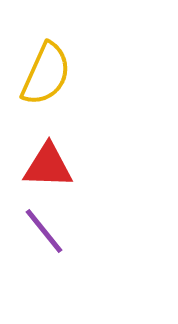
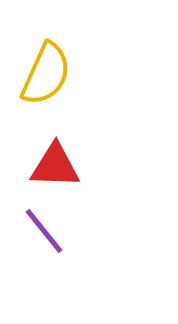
red triangle: moved 7 px right
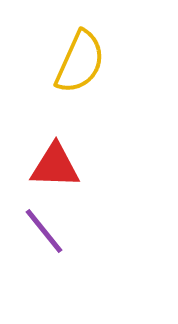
yellow semicircle: moved 34 px right, 12 px up
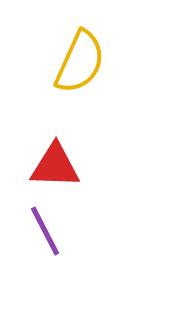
purple line: moved 1 px right; rotated 12 degrees clockwise
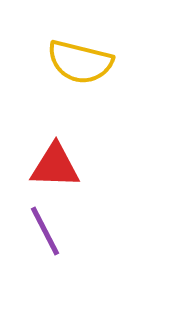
yellow semicircle: rotated 80 degrees clockwise
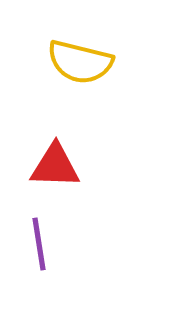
purple line: moved 6 px left, 13 px down; rotated 18 degrees clockwise
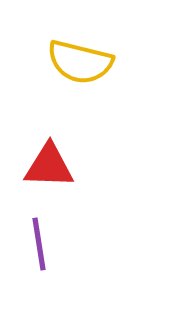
red triangle: moved 6 px left
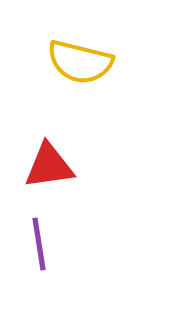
red triangle: rotated 10 degrees counterclockwise
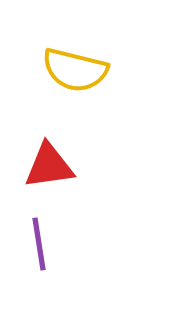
yellow semicircle: moved 5 px left, 8 px down
